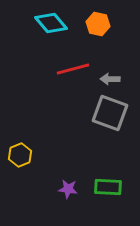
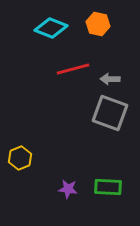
cyan diamond: moved 5 px down; rotated 28 degrees counterclockwise
yellow hexagon: moved 3 px down
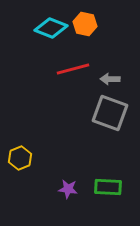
orange hexagon: moved 13 px left
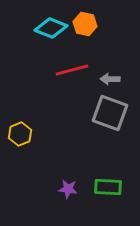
red line: moved 1 px left, 1 px down
yellow hexagon: moved 24 px up
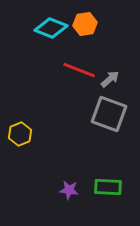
orange hexagon: rotated 20 degrees counterclockwise
red line: moved 7 px right; rotated 36 degrees clockwise
gray arrow: rotated 138 degrees clockwise
gray square: moved 1 px left, 1 px down
purple star: moved 1 px right, 1 px down
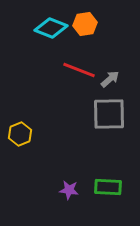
gray square: rotated 21 degrees counterclockwise
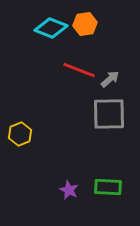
purple star: rotated 18 degrees clockwise
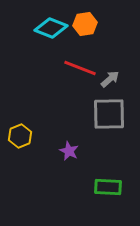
red line: moved 1 px right, 2 px up
yellow hexagon: moved 2 px down
purple star: moved 39 px up
